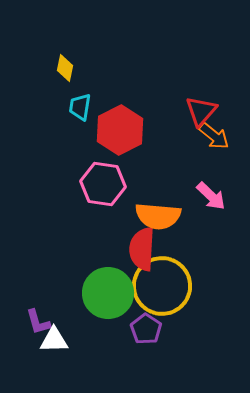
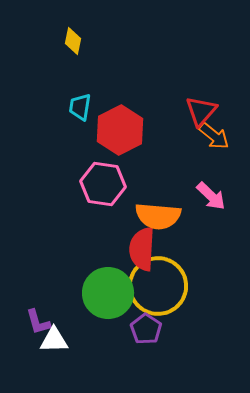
yellow diamond: moved 8 px right, 27 px up
yellow circle: moved 4 px left
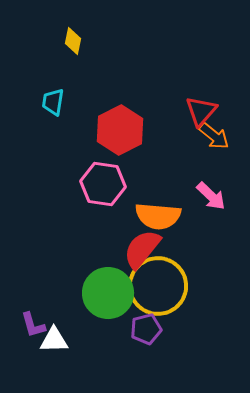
cyan trapezoid: moved 27 px left, 5 px up
red semicircle: rotated 36 degrees clockwise
purple L-shape: moved 5 px left, 3 px down
purple pentagon: rotated 24 degrees clockwise
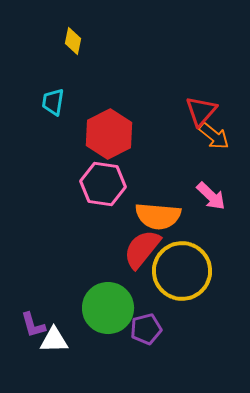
red hexagon: moved 11 px left, 4 px down
yellow circle: moved 24 px right, 15 px up
green circle: moved 15 px down
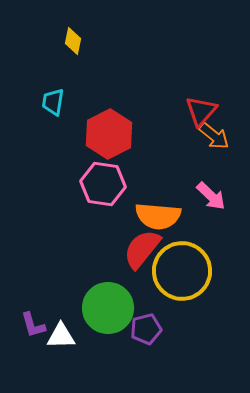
white triangle: moved 7 px right, 4 px up
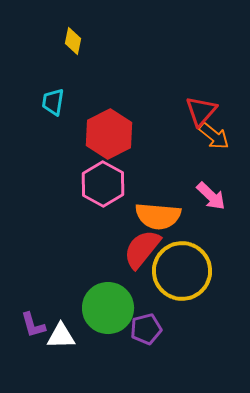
pink hexagon: rotated 21 degrees clockwise
